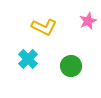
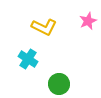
cyan cross: rotated 12 degrees counterclockwise
green circle: moved 12 px left, 18 px down
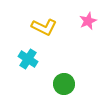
green circle: moved 5 px right
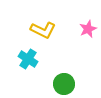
pink star: moved 8 px down
yellow L-shape: moved 1 px left, 3 px down
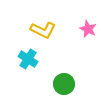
pink star: rotated 24 degrees counterclockwise
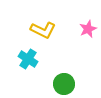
pink star: rotated 24 degrees clockwise
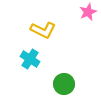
pink star: moved 17 px up
cyan cross: moved 2 px right
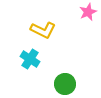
green circle: moved 1 px right
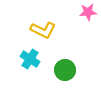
pink star: rotated 18 degrees clockwise
green circle: moved 14 px up
